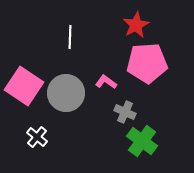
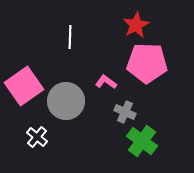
pink pentagon: rotated 6 degrees clockwise
pink square: rotated 21 degrees clockwise
gray circle: moved 8 px down
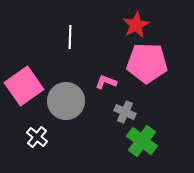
pink L-shape: rotated 15 degrees counterclockwise
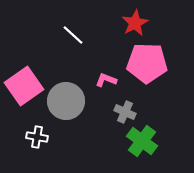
red star: moved 1 px left, 2 px up
white line: moved 3 px right, 2 px up; rotated 50 degrees counterclockwise
pink L-shape: moved 2 px up
white cross: rotated 30 degrees counterclockwise
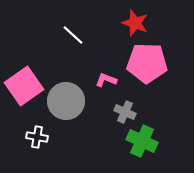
red star: rotated 24 degrees counterclockwise
green cross: rotated 12 degrees counterclockwise
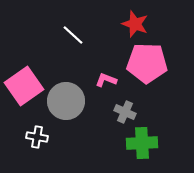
red star: moved 1 px down
green cross: moved 2 px down; rotated 28 degrees counterclockwise
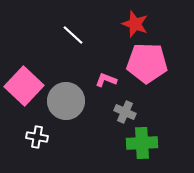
pink square: rotated 12 degrees counterclockwise
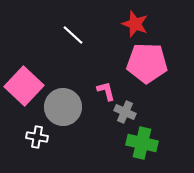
pink L-shape: moved 11 px down; rotated 55 degrees clockwise
gray circle: moved 3 px left, 6 px down
green cross: rotated 16 degrees clockwise
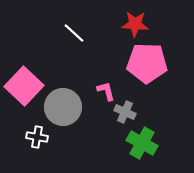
red star: rotated 16 degrees counterclockwise
white line: moved 1 px right, 2 px up
green cross: rotated 16 degrees clockwise
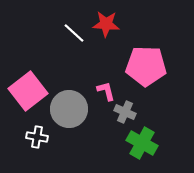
red star: moved 29 px left
pink pentagon: moved 1 px left, 3 px down
pink square: moved 4 px right, 5 px down; rotated 9 degrees clockwise
gray circle: moved 6 px right, 2 px down
